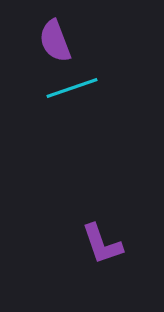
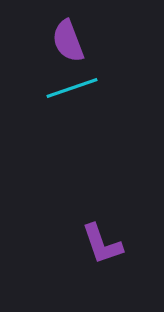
purple semicircle: moved 13 px right
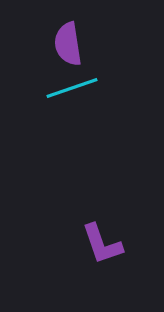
purple semicircle: moved 3 px down; rotated 12 degrees clockwise
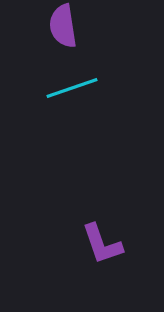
purple semicircle: moved 5 px left, 18 px up
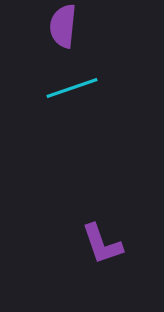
purple semicircle: rotated 15 degrees clockwise
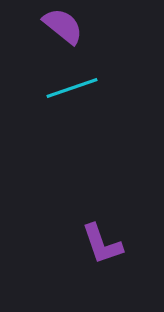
purple semicircle: rotated 123 degrees clockwise
